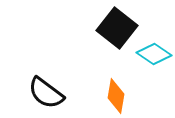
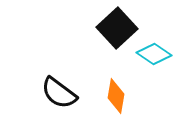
black square: rotated 9 degrees clockwise
black semicircle: moved 13 px right
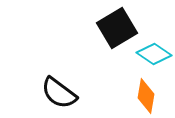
black square: rotated 12 degrees clockwise
orange diamond: moved 30 px right
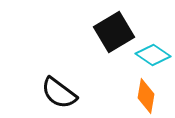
black square: moved 3 px left, 4 px down
cyan diamond: moved 1 px left, 1 px down
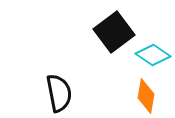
black square: rotated 6 degrees counterclockwise
black semicircle: rotated 138 degrees counterclockwise
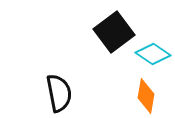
cyan diamond: moved 1 px up
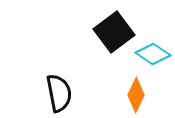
orange diamond: moved 10 px left, 1 px up; rotated 16 degrees clockwise
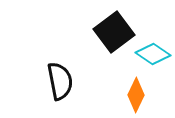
black semicircle: moved 1 px right, 12 px up
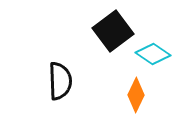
black square: moved 1 px left, 1 px up
black semicircle: rotated 9 degrees clockwise
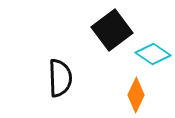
black square: moved 1 px left, 1 px up
black semicircle: moved 3 px up
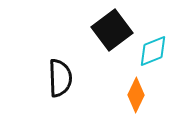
cyan diamond: moved 3 px up; rotated 56 degrees counterclockwise
